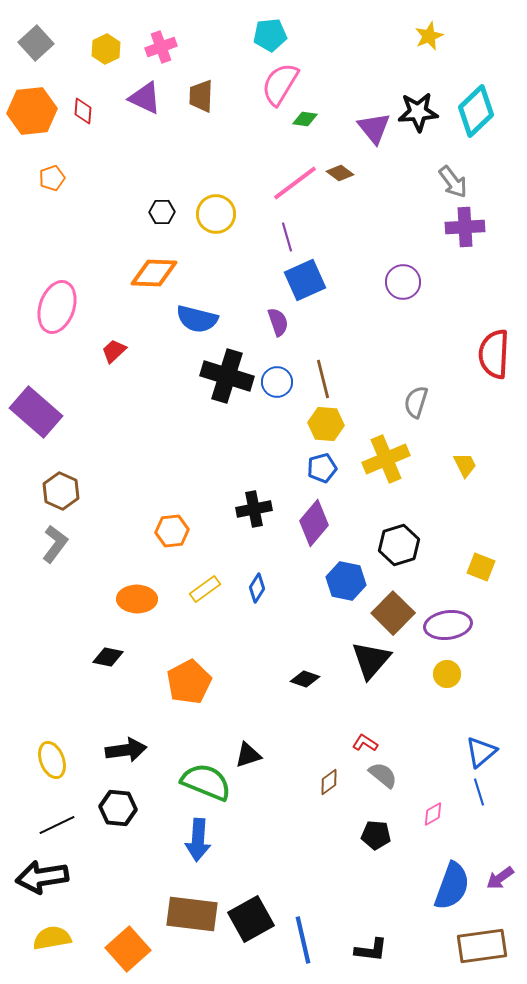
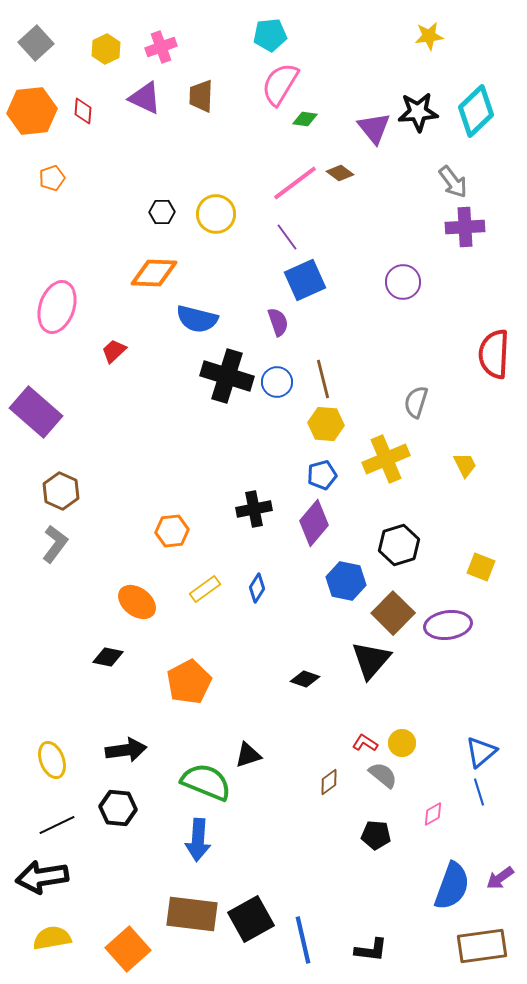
yellow star at (429, 36): rotated 16 degrees clockwise
purple line at (287, 237): rotated 20 degrees counterclockwise
blue pentagon at (322, 468): moved 7 px down
orange ellipse at (137, 599): moved 3 px down; rotated 36 degrees clockwise
yellow circle at (447, 674): moved 45 px left, 69 px down
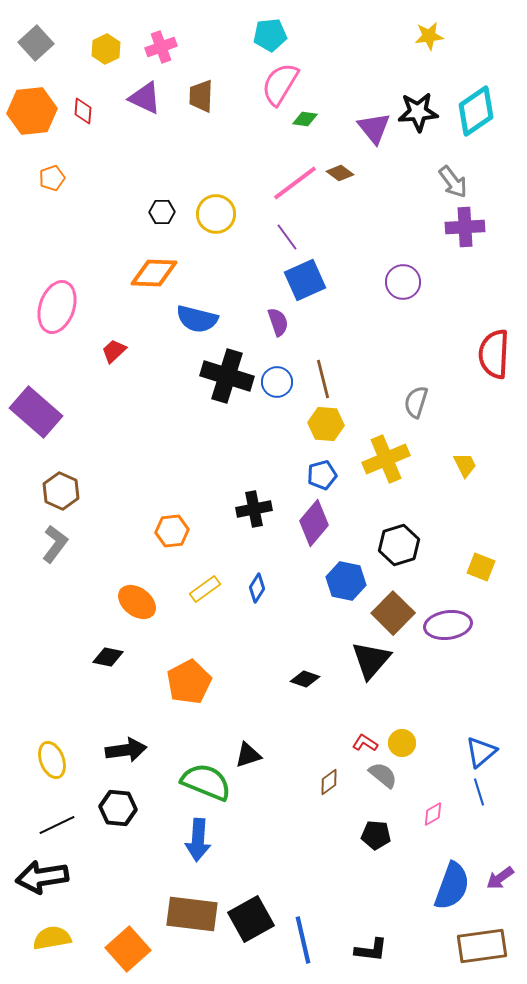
cyan diamond at (476, 111): rotated 9 degrees clockwise
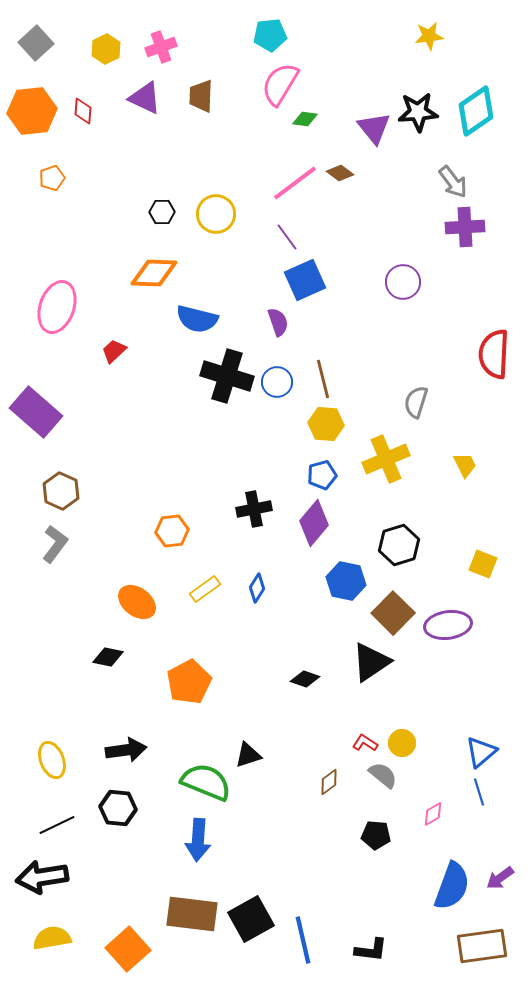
yellow square at (481, 567): moved 2 px right, 3 px up
black triangle at (371, 660): moved 2 px down; rotated 15 degrees clockwise
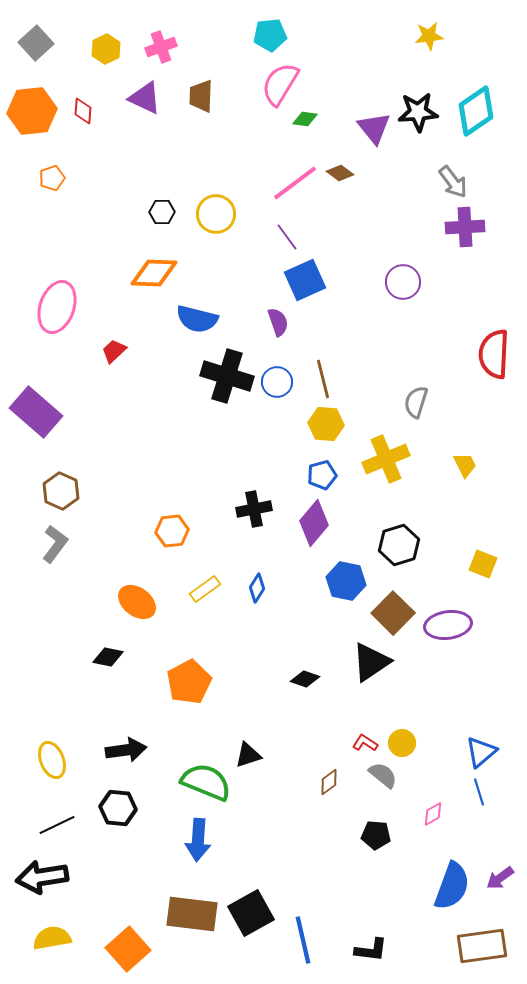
black square at (251, 919): moved 6 px up
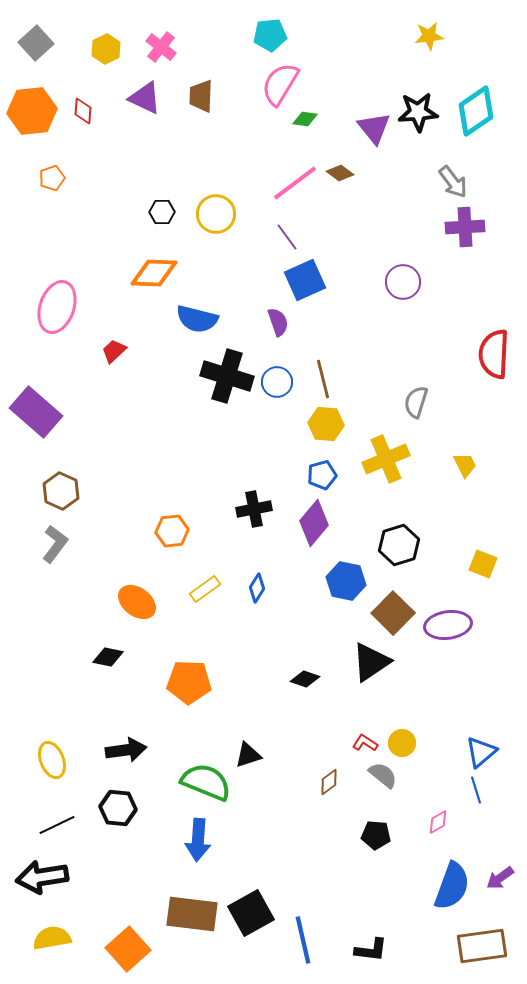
pink cross at (161, 47): rotated 32 degrees counterclockwise
orange pentagon at (189, 682): rotated 30 degrees clockwise
blue line at (479, 792): moved 3 px left, 2 px up
pink diamond at (433, 814): moved 5 px right, 8 px down
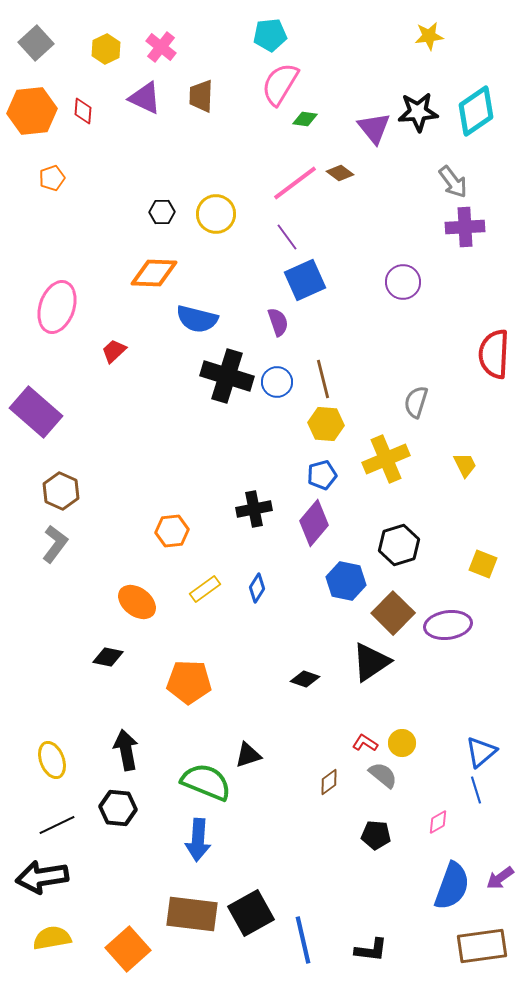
black arrow at (126, 750): rotated 93 degrees counterclockwise
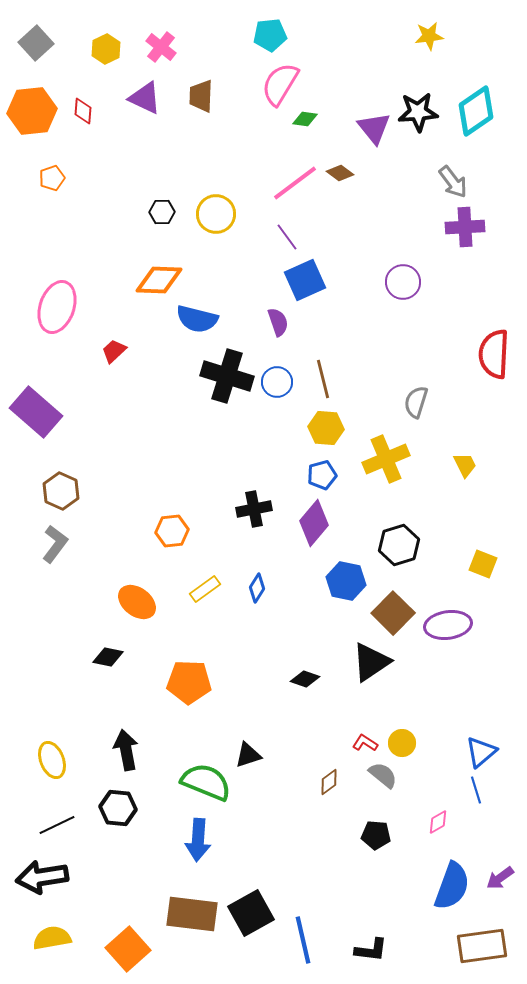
orange diamond at (154, 273): moved 5 px right, 7 px down
yellow hexagon at (326, 424): moved 4 px down
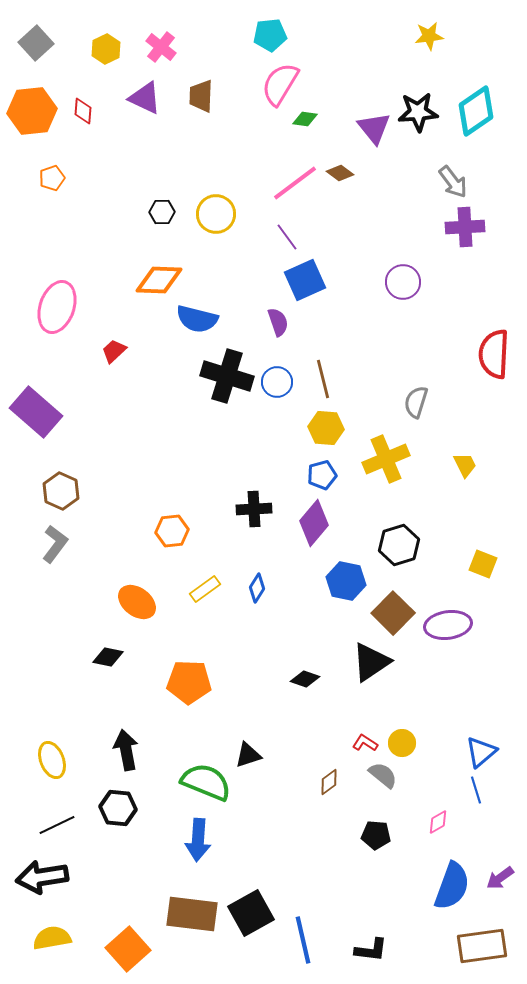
black cross at (254, 509): rotated 8 degrees clockwise
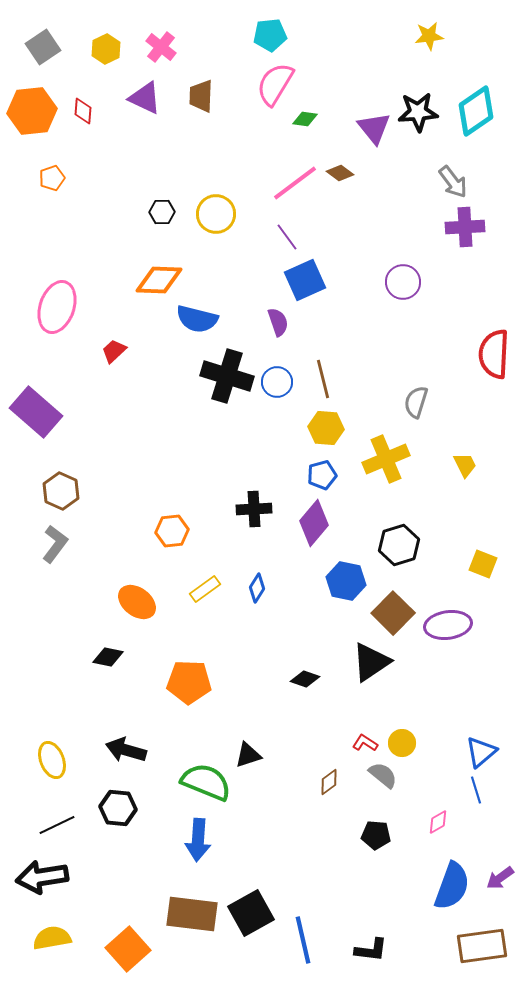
gray square at (36, 43): moved 7 px right, 4 px down; rotated 8 degrees clockwise
pink semicircle at (280, 84): moved 5 px left
black arrow at (126, 750): rotated 63 degrees counterclockwise
